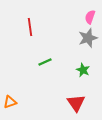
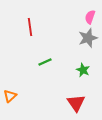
orange triangle: moved 6 px up; rotated 24 degrees counterclockwise
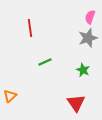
red line: moved 1 px down
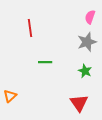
gray star: moved 1 px left, 4 px down
green line: rotated 24 degrees clockwise
green star: moved 2 px right, 1 px down
red triangle: moved 3 px right
